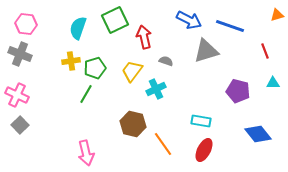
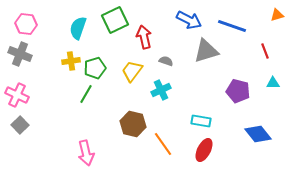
blue line: moved 2 px right
cyan cross: moved 5 px right, 1 px down
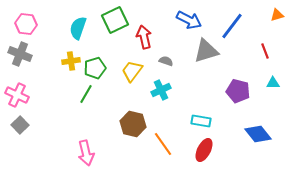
blue line: rotated 72 degrees counterclockwise
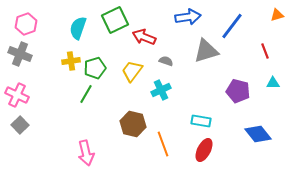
blue arrow: moved 1 px left, 3 px up; rotated 35 degrees counterclockwise
pink hexagon: rotated 25 degrees counterclockwise
red arrow: rotated 55 degrees counterclockwise
orange line: rotated 15 degrees clockwise
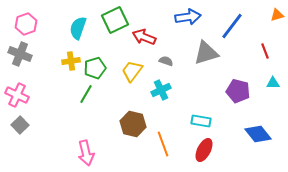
gray triangle: moved 2 px down
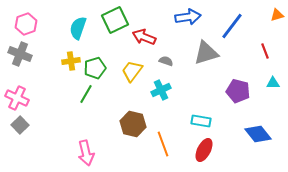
pink cross: moved 3 px down
